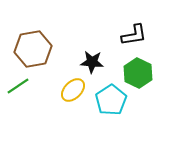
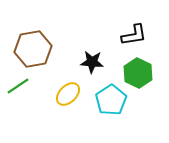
yellow ellipse: moved 5 px left, 4 px down
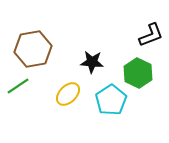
black L-shape: moved 17 px right; rotated 12 degrees counterclockwise
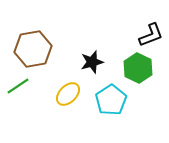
black star: rotated 20 degrees counterclockwise
green hexagon: moved 5 px up
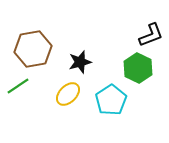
black star: moved 12 px left
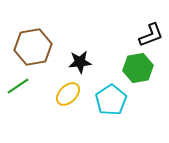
brown hexagon: moved 2 px up
black star: rotated 10 degrees clockwise
green hexagon: rotated 24 degrees clockwise
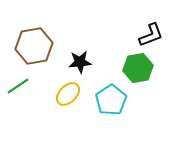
brown hexagon: moved 1 px right, 1 px up
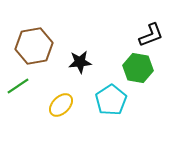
green hexagon: rotated 20 degrees clockwise
yellow ellipse: moved 7 px left, 11 px down
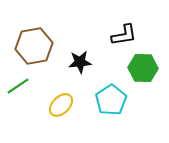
black L-shape: moved 27 px left; rotated 12 degrees clockwise
green hexagon: moved 5 px right; rotated 8 degrees counterclockwise
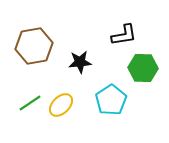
green line: moved 12 px right, 17 px down
